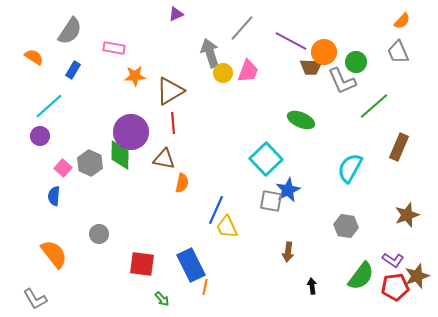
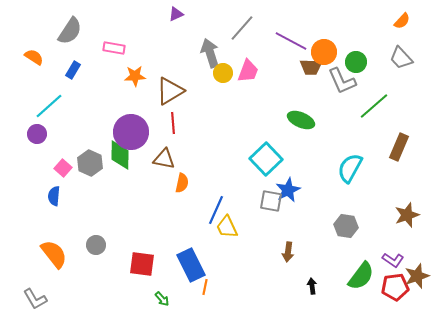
gray trapezoid at (398, 52): moved 3 px right, 6 px down; rotated 20 degrees counterclockwise
purple circle at (40, 136): moved 3 px left, 2 px up
gray circle at (99, 234): moved 3 px left, 11 px down
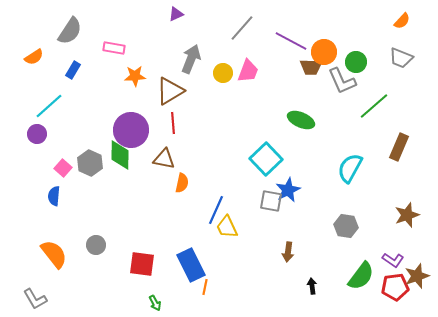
gray arrow at (210, 53): moved 19 px left, 6 px down; rotated 40 degrees clockwise
orange semicircle at (34, 57): rotated 114 degrees clockwise
gray trapezoid at (401, 58): rotated 25 degrees counterclockwise
purple circle at (131, 132): moved 2 px up
green arrow at (162, 299): moved 7 px left, 4 px down; rotated 14 degrees clockwise
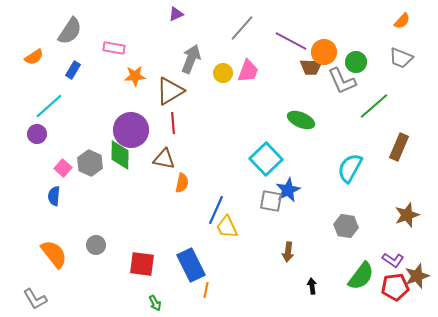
orange line at (205, 287): moved 1 px right, 3 px down
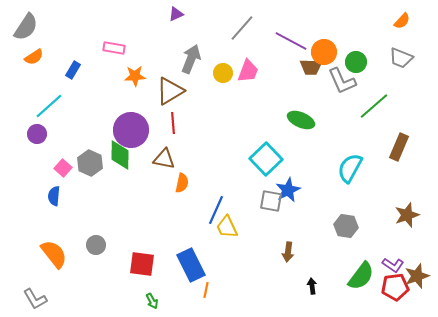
gray semicircle at (70, 31): moved 44 px left, 4 px up
purple L-shape at (393, 260): moved 5 px down
green arrow at (155, 303): moved 3 px left, 2 px up
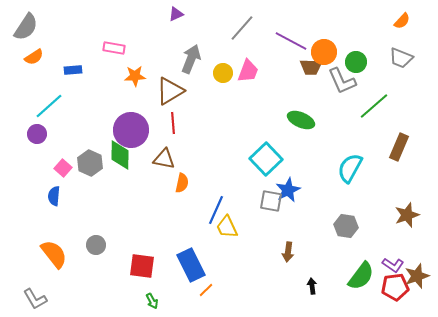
blue rectangle at (73, 70): rotated 54 degrees clockwise
red square at (142, 264): moved 2 px down
orange line at (206, 290): rotated 35 degrees clockwise
